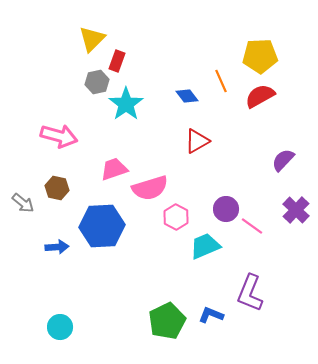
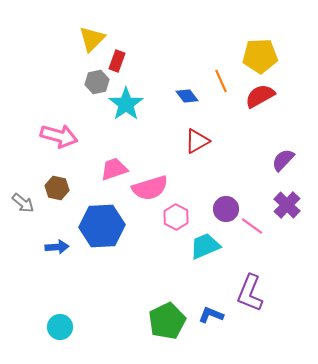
purple cross: moved 9 px left, 5 px up
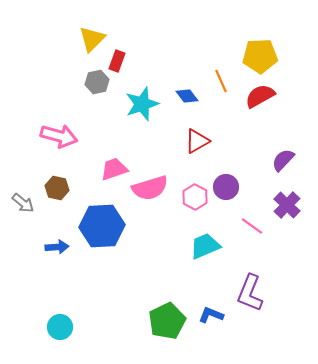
cyan star: moved 16 px right; rotated 16 degrees clockwise
purple circle: moved 22 px up
pink hexagon: moved 19 px right, 20 px up
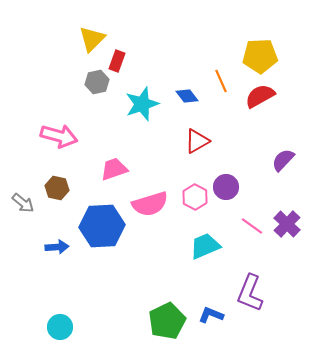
pink semicircle: moved 16 px down
purple cross: moved 19 px down
